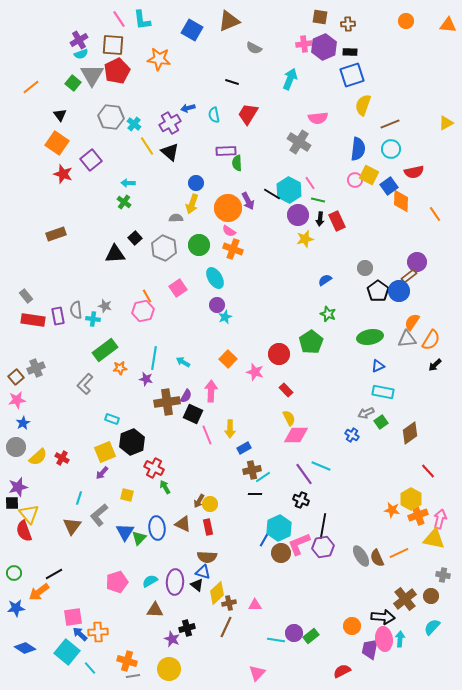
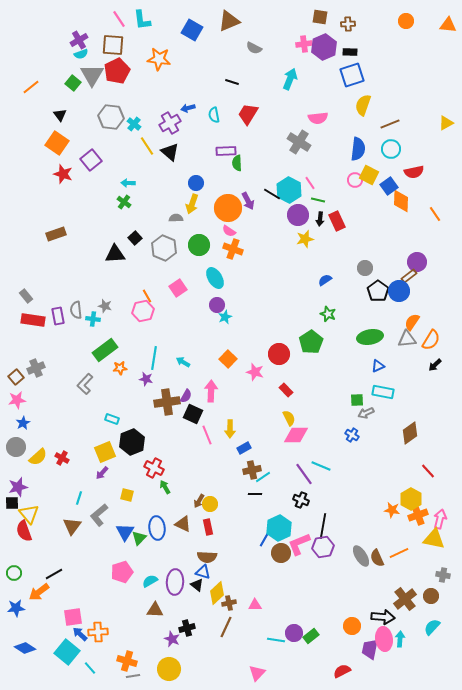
green square at (381, 422): moved 24 px left, 22 px up; rotated 32 degrees clockwise
pink pentagon at (117, 582): moved 5 px right, 10 px up
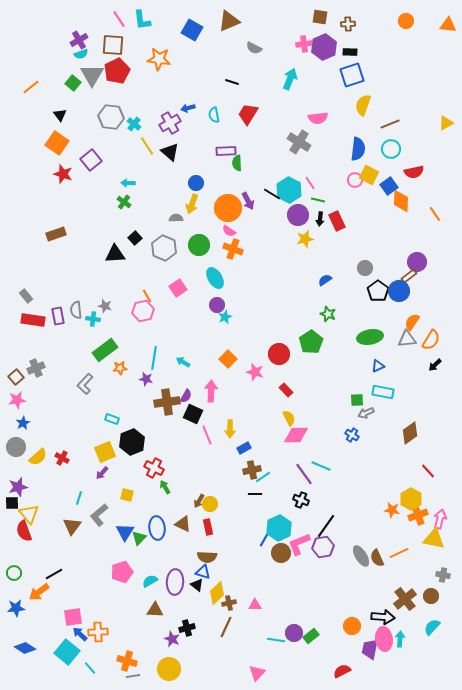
black line at (323, 526): moved 3 px right; rotated 25 degrees clockwise
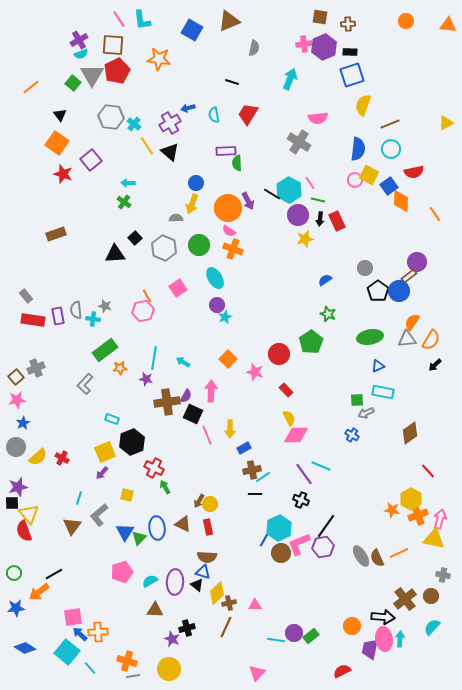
gray semicircle at (254, 48): rotated 105 degrees counterclockwise
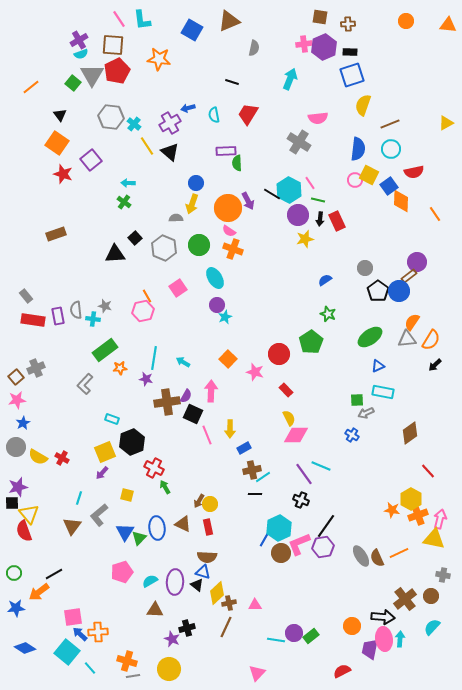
green ellipse at (370, 337): rotated 25 degrees counterclockwise
yellow semicircle at (38, 457): rotated 72 degrees clockwise
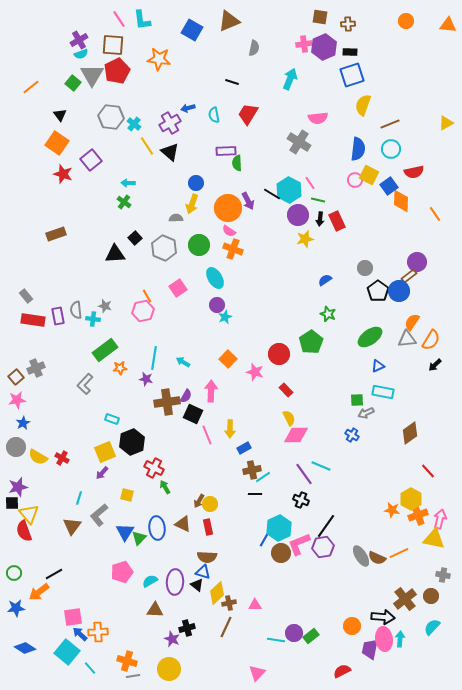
brown semicircle at (377, 558): rotated 42 degrees counterclockwise
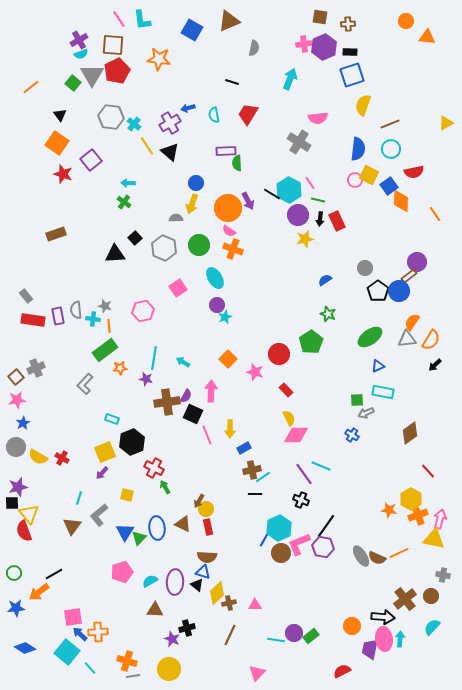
orange triangle at (448, 25): moved 21 px left, 12 px down
orange line at (147, 296): moved 38 px left, 30 px down; rotated 24 degrees clockwise
yellow circle at (210, 504): moved 4 px left, 5 px down
orange star at (392, 510): moved 3 px left
purple hexagon at (323, 547): rotated 20 degrees clockwise
brown line at (226, 627): moved 4 px right, 8 px down
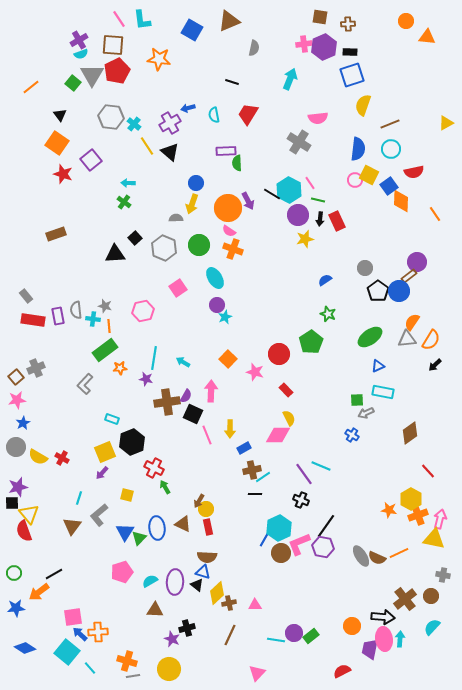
pink diamond at (296, 435): moved 18 px left
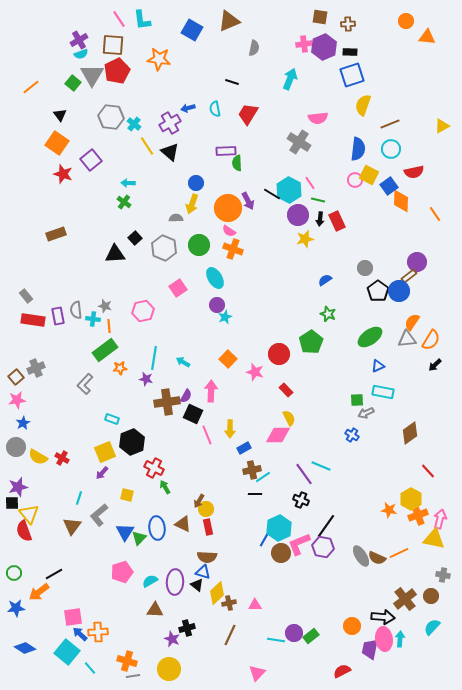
cyan semicircle at (214, 115): moved 1 px right, 6 px up
yellow triangle at (446, 123): moved 4 px left, 3 px down
